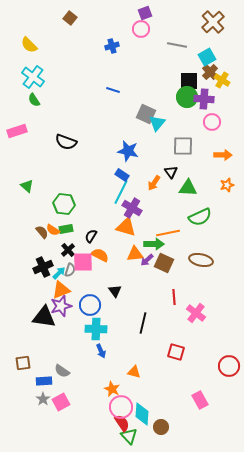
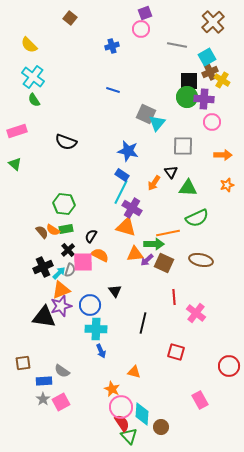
brown cross at (210, 72): rotated 21 degrees clockwise
green triangle at (27, 186): moved 12 px left, 22 px up
green semicircle at (200, 217): moved 3 px left, 1 px down
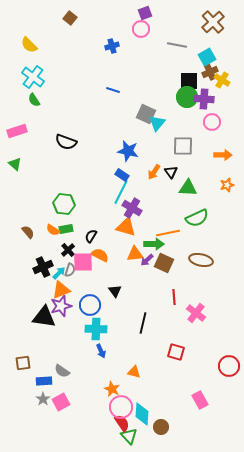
orange arrow at (154, 183): moved 11 px up
brown semicircle at (42, 232): moved 14 px left
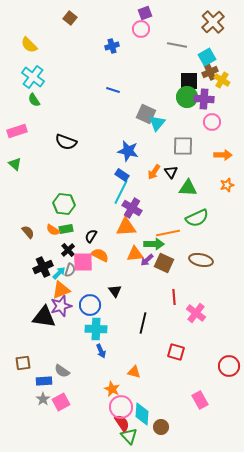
orange triangle at (126, 227): rotated 20 degrees counterclockwise
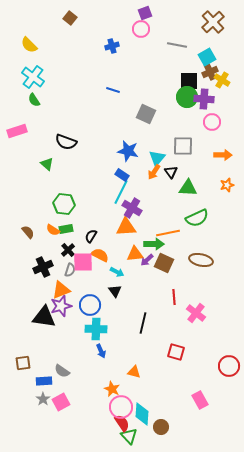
cyan triangle at (157, 123): moved 35 px down
green triangle at (15, 164): moved 32 px right
cyan arrow at (59, 273): moved 58 px right, 1 px up; rotated 72 degrees clockwise
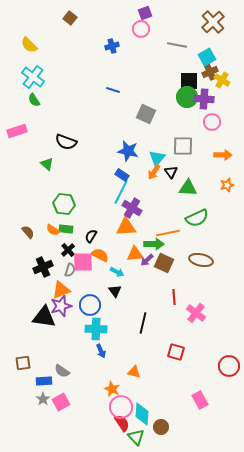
green rectangle at (66, 229): rotated 16 degrees clockwise
green triangle at (129, 436): moved 7 px right, 1 px down
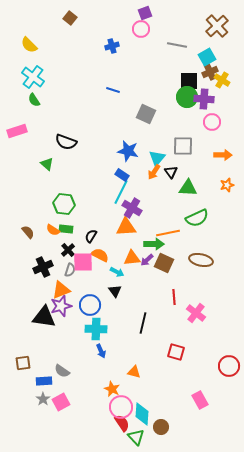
brown cross at (213, 22): moved 4 px right, 4 px down
orange triangle at (135, 254): moved 3 px left, 4 px down
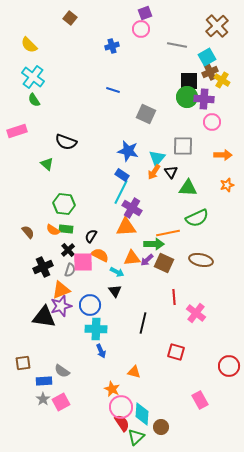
green triangle at (136, 437): rotated 30 degrees clockwise
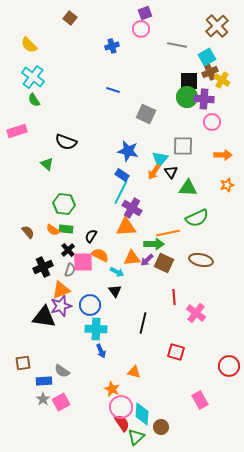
cyan triangle at (157, 158): moved 3 px right, 1 px down
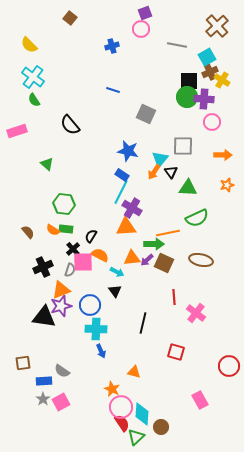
black semicircle at (66, 142): moved 4 px right, 17 px up; rotated 30 degrees clockwise
black cross at (68, 250): moved 5 px right, 1 px up
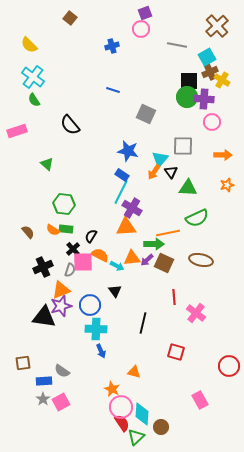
cyan arrow at (117, 272): moved 6 px up
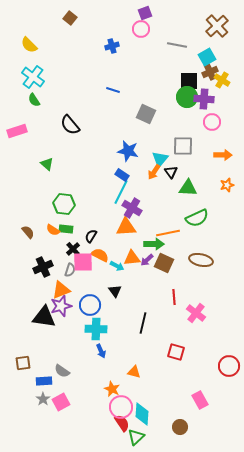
brown circle at (161, 427): moved 19 px right
